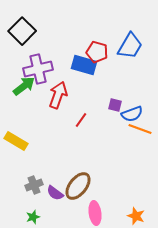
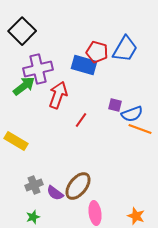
blue trapezoid: moved 5 px left, 3 px down
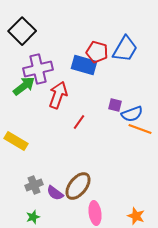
red line: moved 2 px left, 2 px down
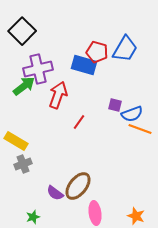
gray cross: moved 11 px left, 21 px up
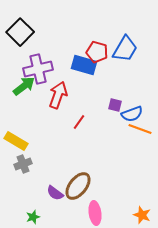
black square: moved 2 px left, 1 px down
orange star: moved 6 px right, 1 px up
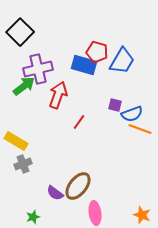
blue trapezoid: moved 3 px left, 12 px down
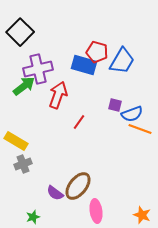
pink ellipse: moved 1 px right, 2 px up
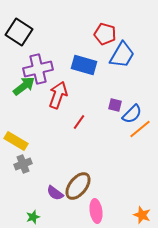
black square: moved 1 px left; rotated 12 degrees counterclockwise
red pentagon: moved 8 px right, 18 px up
blue trapezoid: moved 6 px up
blue semicircle: rotated 25 degrees counterclockwise
orange line: rotated 60 degrees counterclockwise
